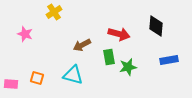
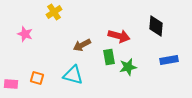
red arrow: moved 2 px down
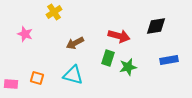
black diamond: rotated 75 degrees clockwise
brown arrow: moved 7 px left, 2 px up
green rectangle: moved 1 px left, 1 px down; rotated 28 degrees clockwise
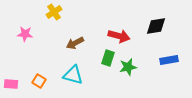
pink star: rotated 14 degrees counterclockwise
orange square: moved 2 px right, 3 px down; rotated 16 degrees clockwise
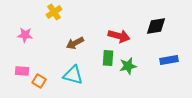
pink star: moved 1 px down
green rectangle: rotated 14 degrees counterclockwise
green star: moved 1 px up
pink rectangle: moved 11 px right, 13 px up
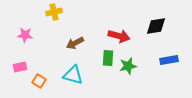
yellow cross: rotated 21 degrees clockwise
pink rectangle: moved 2 px left, 4 px up; rotated 16 degrees counterclockwise
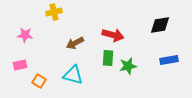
black diamond: moved 4 px right, 1 px up
red arrow: moved 6 px left, 1 px up
pink rectangle: moved 2 px up
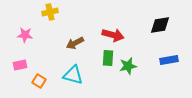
yellow cross: moved 4 px left
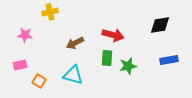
green rectangle: moved 1 px left
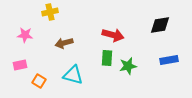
brown arrow: moved 11 px left; rotated 12 degrees clockwise
